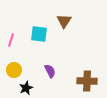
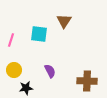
black star: rotated 16 degrees clockwise
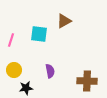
brown triangle: rotated 28 degrees clockwise
purple semicircle: rotated 16 degrees clockwise
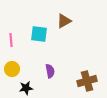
pink line: rotated 24 degrees counterclockwise
yellow circle: moved 2 px left, 1 px up
brown cross: rotated 18 degrees counterclockwise
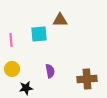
brown triangle: moved 4 px left, 1 px up; rotated 28 degrees clockwise
cyan square: rotated 12 degrees counterclockwise
brown cross: moved 2 px up; rotated 12 degrees clockwise
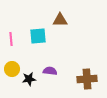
cyan square: moved 1 px left, 2 px down
pink line: moved 1 px up
purple semicircle: rotated 72 degrees counterclockwise
black star: moved 3 px right, 9 px up
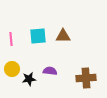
brown triangle: moved 3 px right, 16 px down
brown cross: moved 1 px left, 1 px up
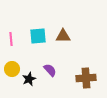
purple semicircle: moved 1 px up; rotated 40 degrees clockwise
black star: rotated 16 degrees counterclockwise
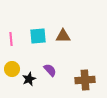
brown cross: moved 1 px left, 2 px down
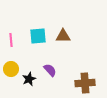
pink line: moved 1 px down
yellow circle: moved 1 px left
brown cross: moved 3 px down
